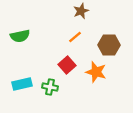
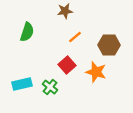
brown star: moved 16 px left; rotated 14 degrees clockwise
green semicircle: moved 7 px right, 4 px up; rotated 60 degrees counterclockwise
green cross: rotated 28 degrees clockwise
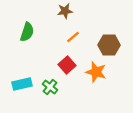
orange line: moved 2 px left
